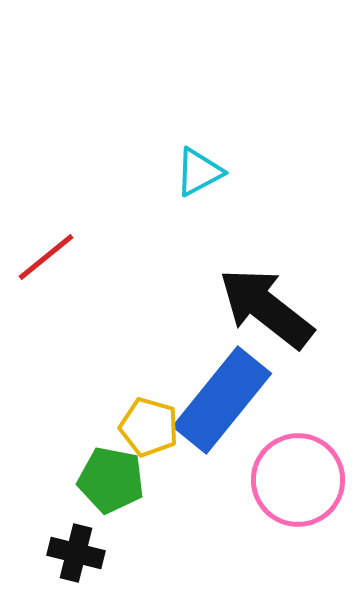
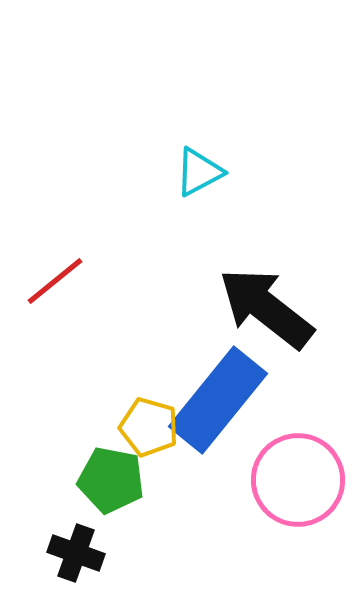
red line: moved 9 px right, 24 px down
blue rectangle: moved 4 px left
black cross: rotated 6 degrees clockwise
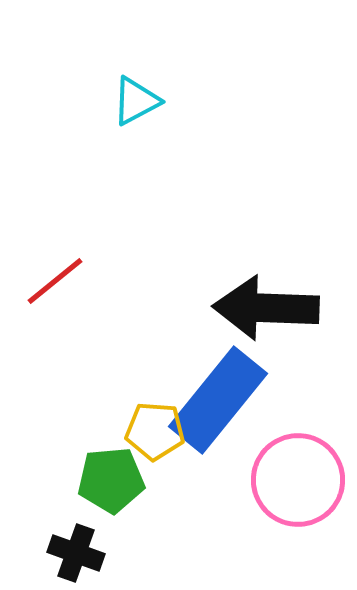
cyan triangle: moved 63 px left, 71 px up
black arrow: rotated 36 degrees counterclockwise
yellow pentagon: moved 6 px right, 4 px down; rotated 12 degrees counterclockwise
green pentagon: rotated 16 degrees counterclockwise
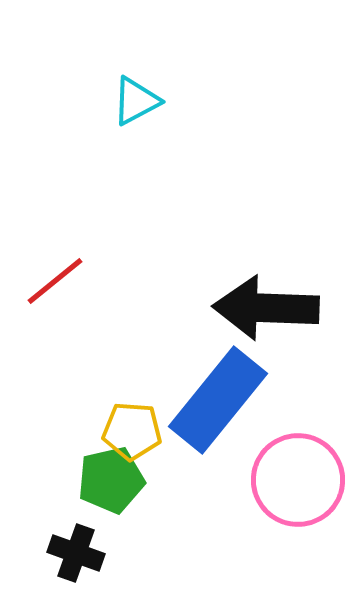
yellow pentagon: moved 23 px left
green pentagon: rotated 8 degrees counterclockwise
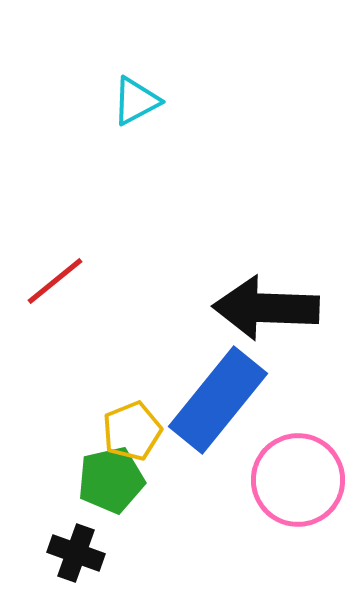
yellow pentagon: rotated 26 degrees counterclockwise
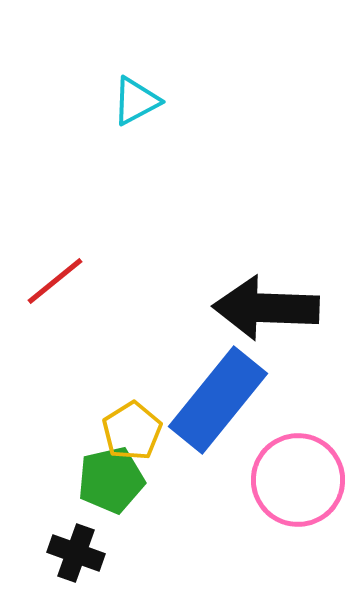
yellow pentagon: rotated 10 degrees counterclockwise
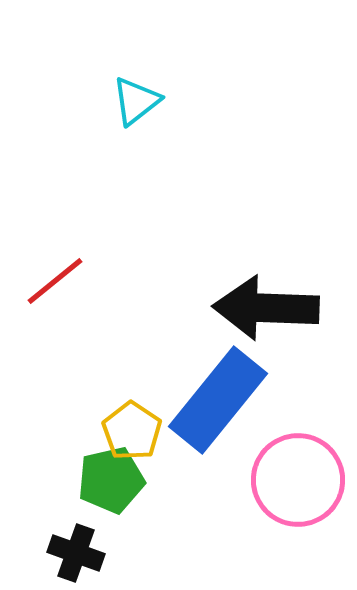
cyan triangle: rotated 10 degrees counterclockwise
yellow pentagon: rotated 6 degrees counterclockwise
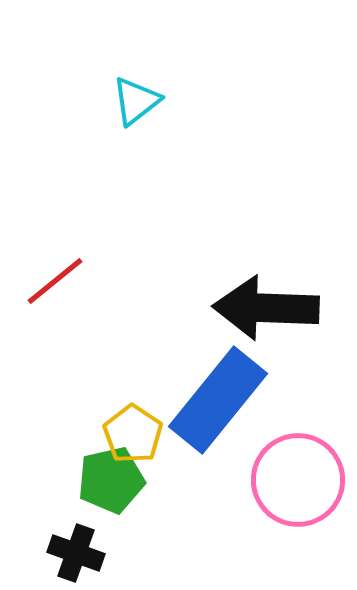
yellow pentagon: moved 1 px right, 3 px down
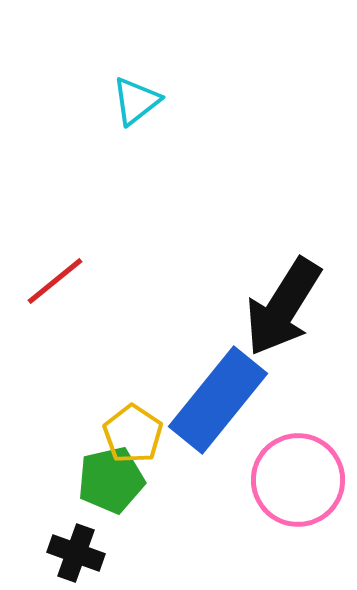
black arrow: moved 17 px right, 1 px up; rotated 60 degrees counterclockwise
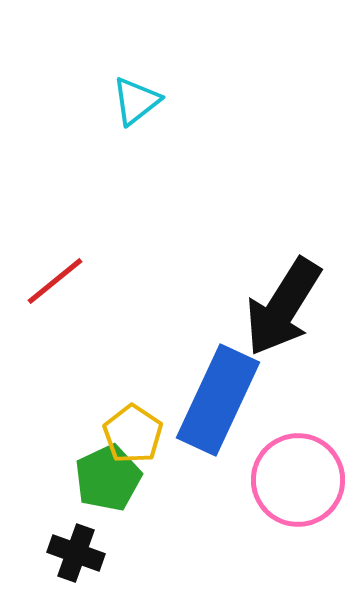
blue rectangle: rotated 14 degrees counterclockwise
green pentagon: moved 3 px left, 2 px up; rotated 12 degrees counterclockwise
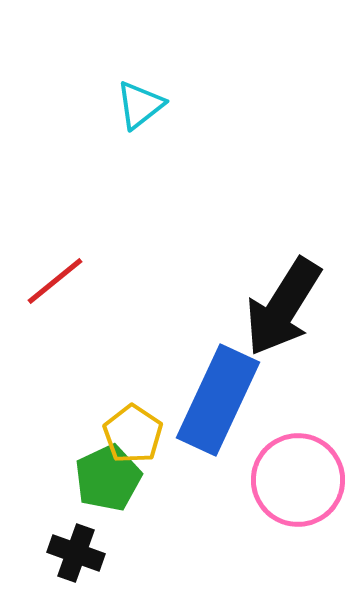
cyan triangle: moved 4 px right, 4 px down
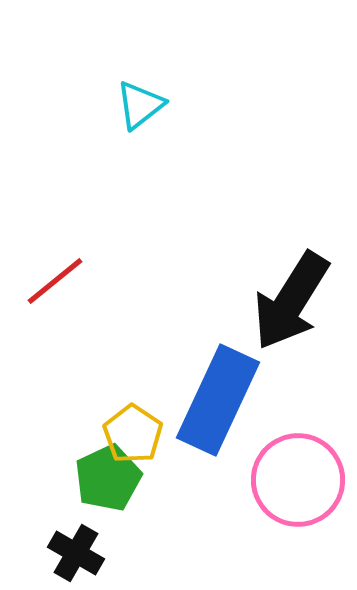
black arrow: moved 8 px right, 6 px up
black cross: rotated 10 degrees clockwise
